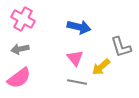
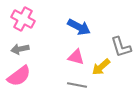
blue arrow: rotated 15 degrees clockwise
pink triangle: moved 1 px right, 1 px up; rotated 36 degrees counterclockwise
pink semicircle: moved 2 px up
gray line: moved 3 px down
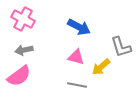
gray arrow: moved 4 px right, 1 px down
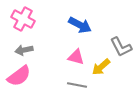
blue arrow: moved 1 px right, 2 px up
gray L-shape: rotated 10 degrees counterclockwise
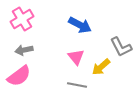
pink cross: moved 1 px left; rotated 30 degrees clockwise
pink triangle: rotated 36 degrees clockwise
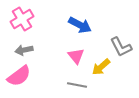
pink triangle: moved 1 px up
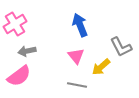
pink cross: moved 7 px left, 5 px down
blue arrow: rotated 140 degrees counterclockwise
gray arrow: moved 3 px right, 1 px down
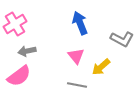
blue arrow: moved 2 px up
gray L-shape: moved 1 px right, 8 px up; rotated 35 degrees counterclockwise
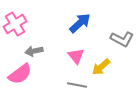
blue arrow: rotated 70 degrees clockwise
gray arrow: moved 7 px right
pink semicircle: moved 1 px right, 2 px up
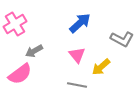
gray arrow: rotated 18 degrees counterclockwise
pink triangle: moved 1 px right, 1 px up
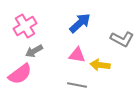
pink cross: moved 10 px right, 2 px down
pink triangle: rotated 42 degrees counterclockwise
yellow arrow: moved 1 px left, 2 px up; rotated 48 degrees clockwise
